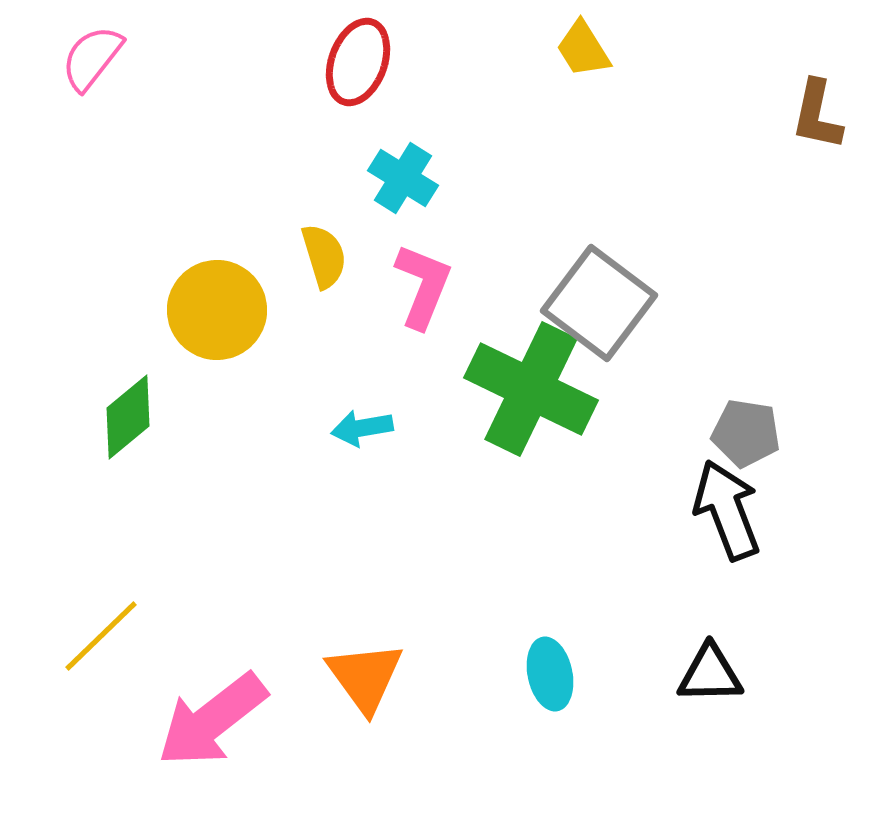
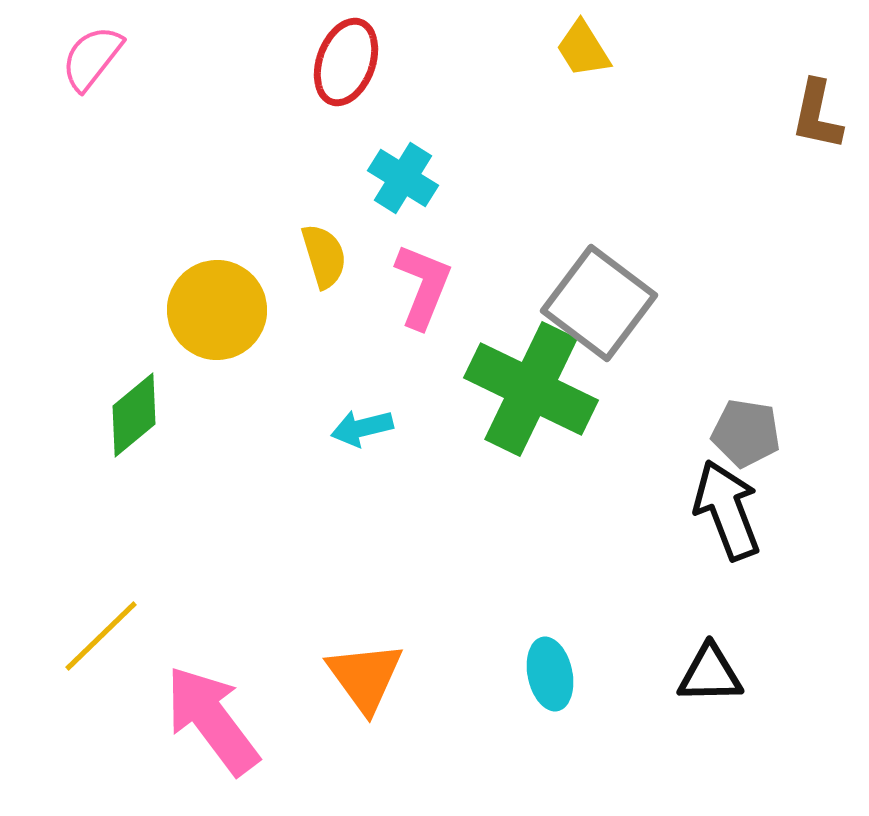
red ellipse: moved 12 px left
green diamond: moved 6 px right, 2 px up
cyan arrow: rotated 4 degrees counterclockwise
pink arrow: rotated 91 degrees clockwise
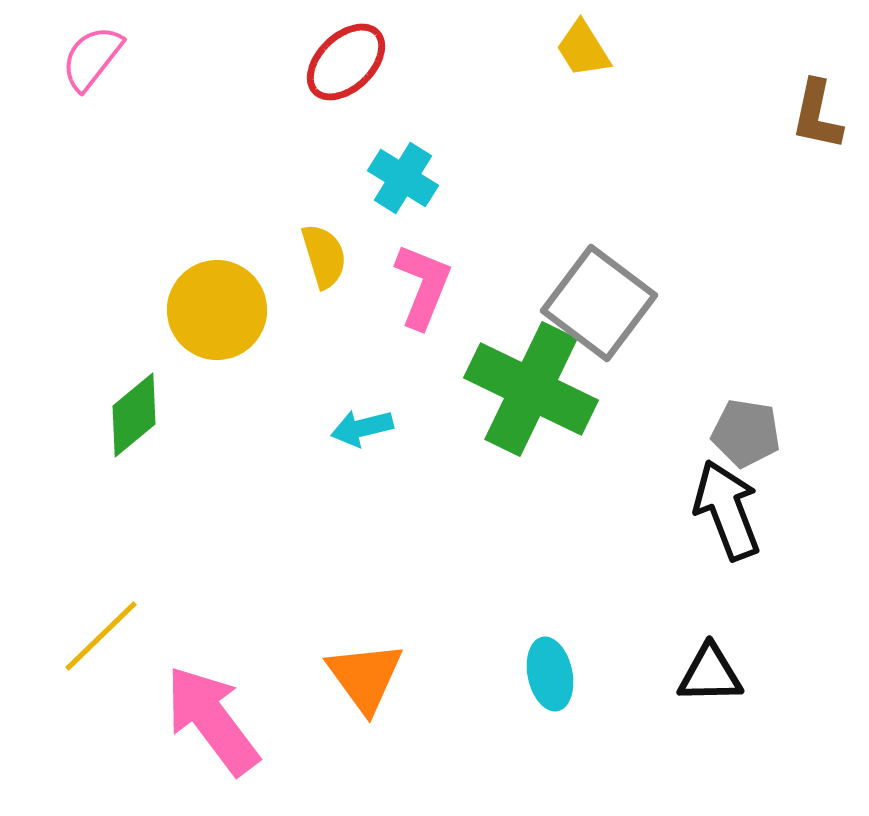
red ellipse: rotated 26 degrees clockwise
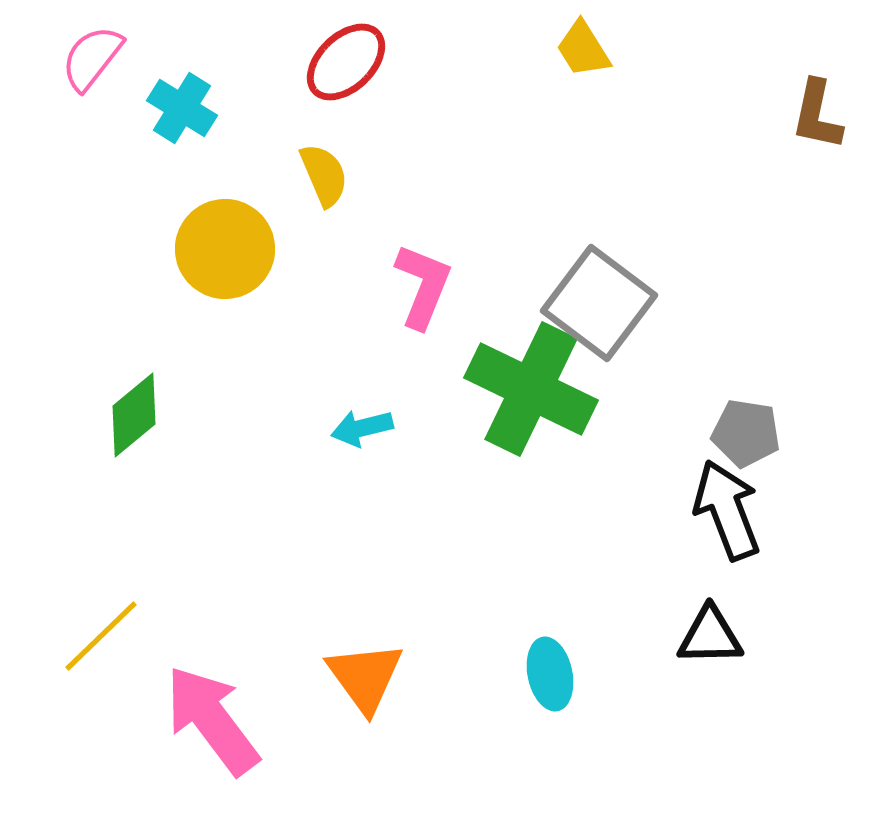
cyan cross: moved 221 px left, 70 px up
yellow semicircle: moved 81 px up; rotated 6 degrees counterclockwise
yellow circle: moved 8 px right, 61 px up
black triangle: moved 38 px up
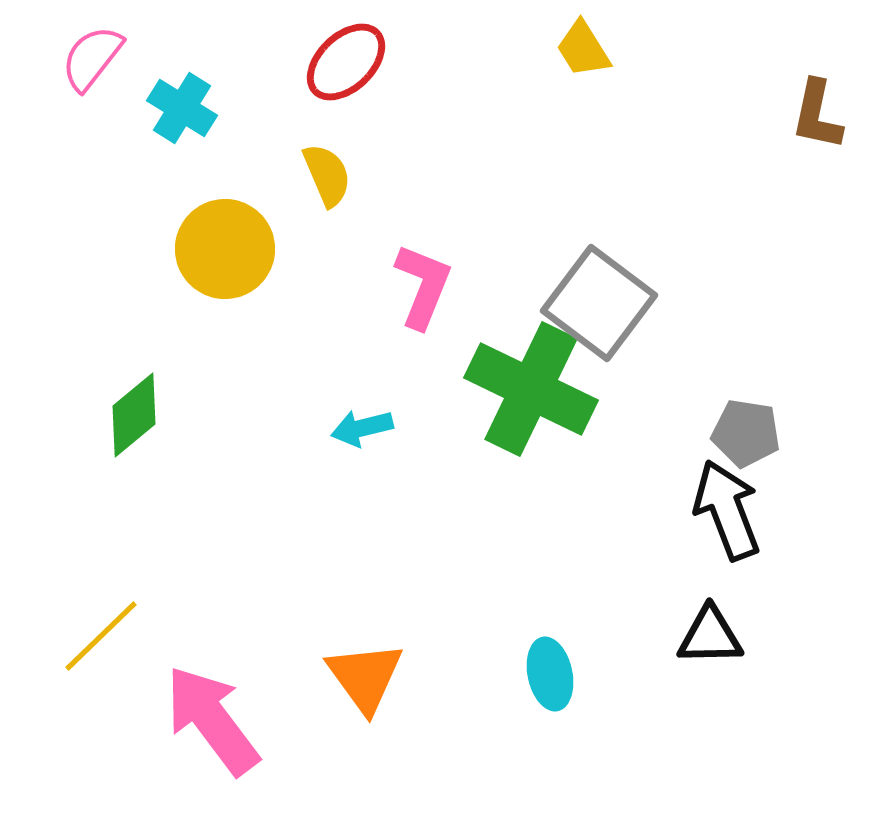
yellow semicircle: moved 3 px right
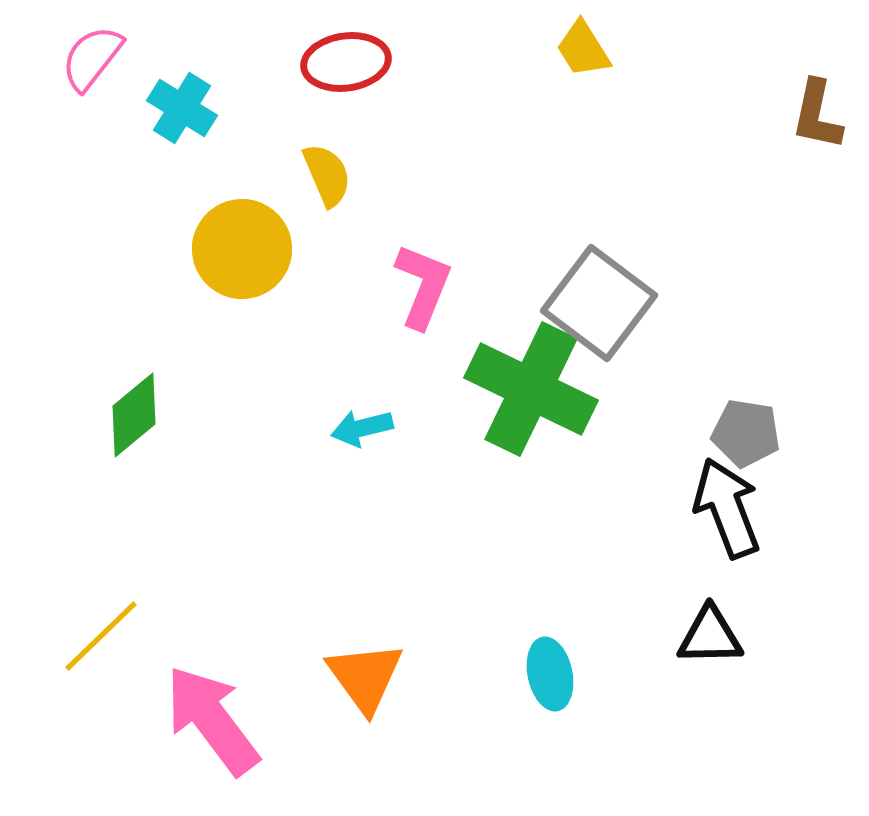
red ellipse: rotated 36 degrees clockwise
yellow circle: moved 17 px right
black arrow: moved 2 px up
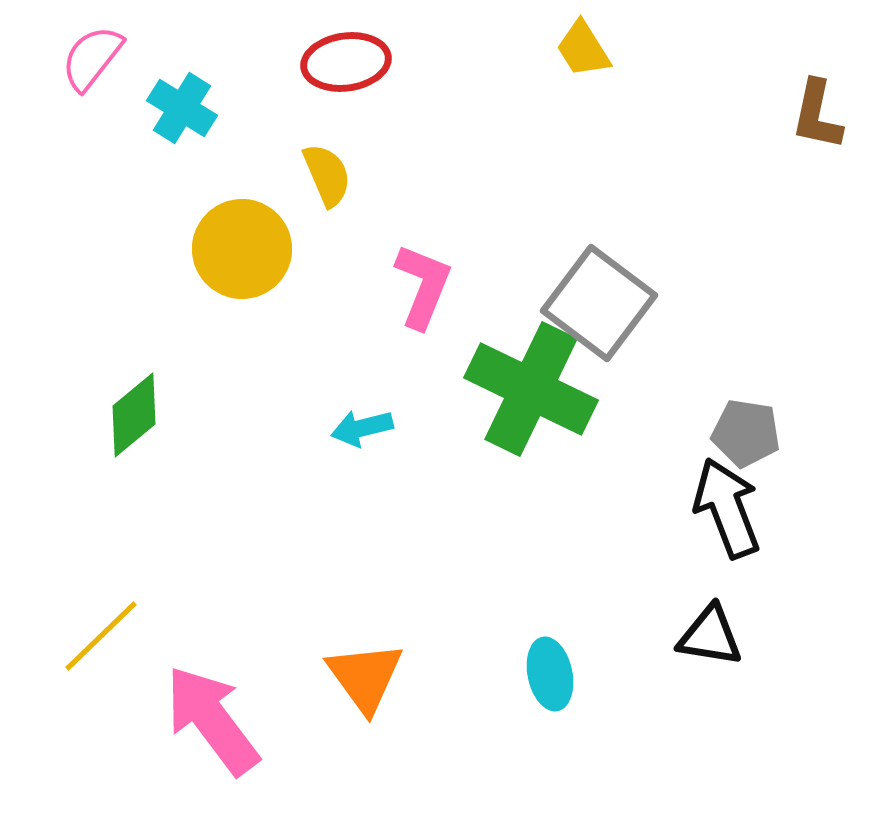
black triangle: rotated 10 degrees clockwise
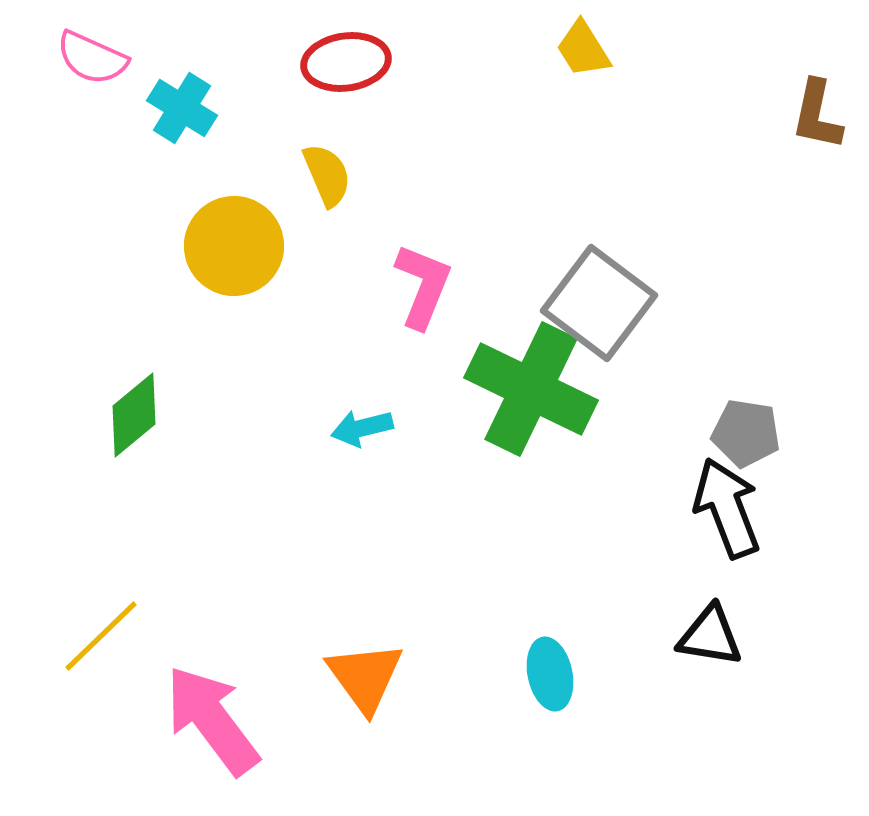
pink semicircle: rotated 104 degrees counterclockwise
yellow circle: moved 8 px left, 3 px up
